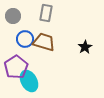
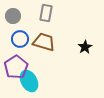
blue circle: moved 5 px left
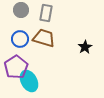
gray circle: moved 8 px right, 6 px up
brown trapezoid: moved 4 px up
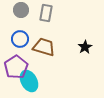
brown trapezoid: moved 9 px down
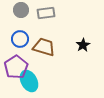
gray rectangle: rotated 72 degrees clockwise
black star: moved 2 px left, 2 px up
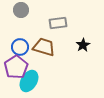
gray rectangle: moved 12 px right, 10 px down
blue circle: moved 8 px down
cyan ellipse: rotated 60 degrees clockwise
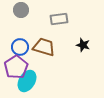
gray rectangle: moved 1 px right, 4 px up
black star: rotated 24 degrees counterclockwise
cyan ellipse: moved 2 px left
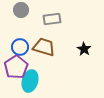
gray rectangle: moved 7 px left
black star: moved 1 px right, 4 px down; rotated 16 degrees clockwise
cyan ellipse: moved 3 px right; rotated 15 degrees counterclockwise
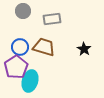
gray circle: moved 2 px right, 1 px down
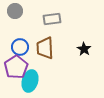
gray circle: moved 8 px left
brown trapezoid: moved 1 px right, 1 px down; rotated 110 degrees counterclockwise
